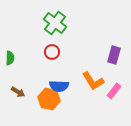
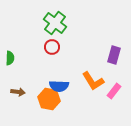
red circle: moved 5 px up
brown arrow: rotated 24 degrees counterclockwise
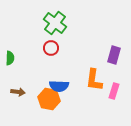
red circle: moved 1 px left, 1 px down
orange L-shape: moved 1 px right, 1 px up; rotated 40 degrees clockwise
pink rectangle: rotated 21 degrees counterclockwise
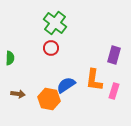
blue semicircle: moved 7 px right, 1 px up; rotated 144 degrees clockwise
brown arrow: moved 2 px down
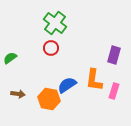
green semicircle: rotated 128 degrees counterclockwise
blue semicircle: moved 1 px right
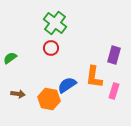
orange L-shape: moved 3 px up
